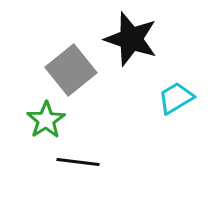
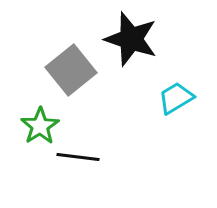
green star: moved 6 px left, 6 px down
black line: moved 5 px up
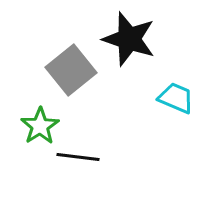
black star: moved 2 px left
cyan trapezoid: rotated 54 degrees clockwise
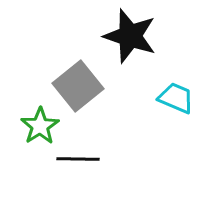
black star: moved 1 px right, 3 px up
gray square: moved 7 px right, 16 px down
black line: moved 2 px down; rotated 6 degrees counterclockwise
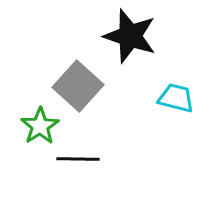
gray square: rotated 9 degrees counterclockwise
cyan trapezoid: rotated 9 degrees counterclockwise
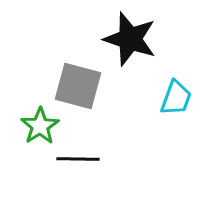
black star: moved 3 px down
gray square: rotated 27 degrees counterclockwise
cyan trapezoid: rotated 96 degrees clockwise
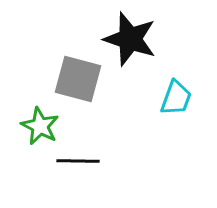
gray square: moved 7 px up
green star: rotated 12 degrees counterclockwise
black line: moved 2 px down
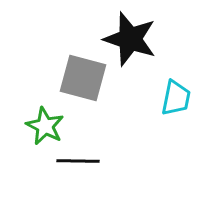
gray square: moved 5 px right, 1 px up
cyan trapezoid: rotated 9 degrees counterclockwise
green star: moved 5 px right
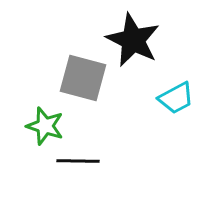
black star: moved 3 px right, 1 px down; rotated 8 degrees clockwise
cyan trapezoid: rotated 51 degrees clockwise
green star: rotated 9 degrees counterclockwise
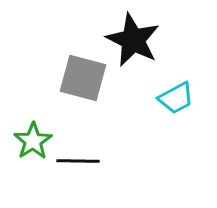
green star: moved 12 px left, 15 px down; rotated 21 degrees clockwise
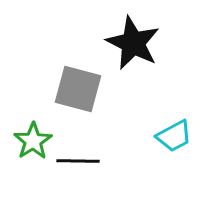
black star: moved 3 px down
gray square: moved 5 px left, 11 px down
cyan trapezoid: moved 2 px left, 38 px down
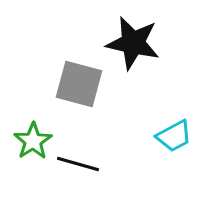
black star: rotated 14 degrees counterclockwise
gray square: moved 1 px right, 5 px up
black line: moved 3 px down; rotated 15 degrees clockwise
